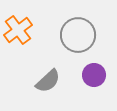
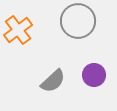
gray circle: moved 14 px up
gray semicircle: moved 5 px right
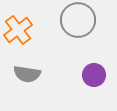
gray circle: moved 1 px up
gray semicircle: moved 26 px left, 7 px up; rotated 52 degrees clockwise
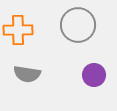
gray circle: moved 5 px down
orange cross: rotated 36 degrees clockwise
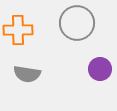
gray circle: moved 1 px left, 2 px up
purple circle: moved 6 px right, 6 px up
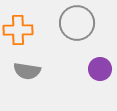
gray semicircle: moved 3 px up
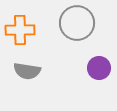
orange cross: moved 2 px right
purple circle: moved 1 px left, 1 px up
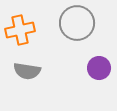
orange cross: rotated 12 degrees counterclockwise
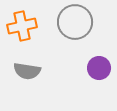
gray circle: moved 2 px left, 1 px up
orange cross: moved 2 px right, 4 px up
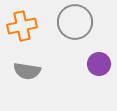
purple circle: moved 4 px up
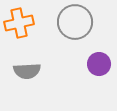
orange cross: moved 3 px left, 3 px up
gray semicircle: rotated 12 degrees counterclockwise
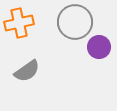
purple circle: moved 17 px up
gray semicircle: rotated 32 degrees counterclockwise
